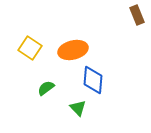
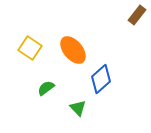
brown rectangle: rotated 60 degrees clockwise
orange ellipse: rotated 64 degrees clockwise
blue diamond: moved 8 px right, 1 px up; rotated 44 degrees clockwise
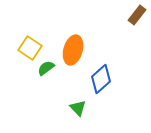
orange ellipse: rotated 56 degrees clockwise
green semicircle: moved 20 px up
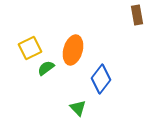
brown rectangle: rotated 48 degrees counterclockwise
yellow square: rotated 30 degrees clockwise
blue diamond: rotated 12 degrees counterclockwise
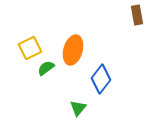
green triangle: rotated 24 degrees clockwise
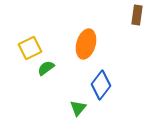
brown rectangle: rotated 18 degrees clockwise
orange ellipse: moved 13 px right, 6 px up
blue diamond: moved 6 px down
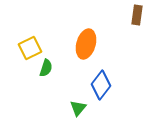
green semicircle: rotated 144 degrees clockwise
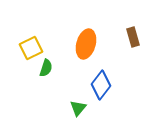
brown rectangle: moved 4 px left, 22 px down; rotated 24 degrees counterclockwise
yellow square: moved 1 px right
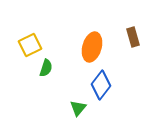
orange ellipse: moved 6 px right, 3 px down
yellow square: moved 1 px left, 3 px up
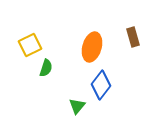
green triangle: moved 1 px left, 2 px up
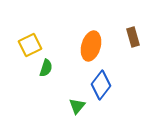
orange ellipse: moved 1 px left, 1 px up
